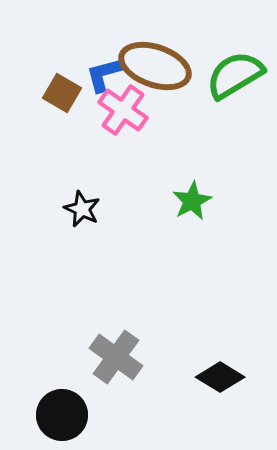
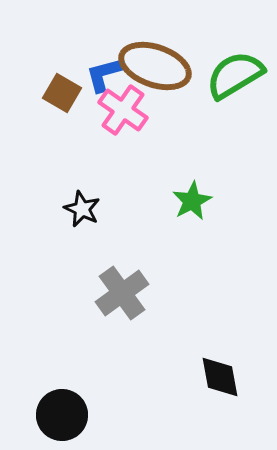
gray cross: moved 6 px right, 64 px up; rotated 18 degrees clockwise
black diamond: rotated 48 degrees clockwise
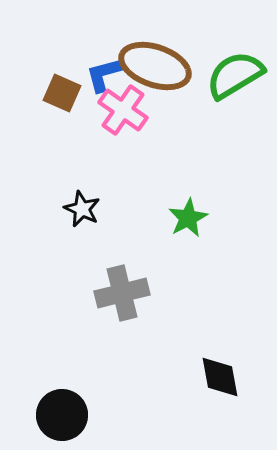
brown square: rotated 6 degrees counterclockwise
green star: moved 4 px left, 17 px down
gray cross: rotated 22 degrees clockwise
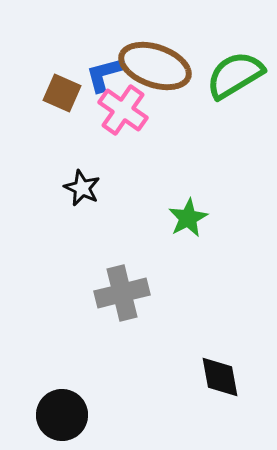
black star: moved 21 px up
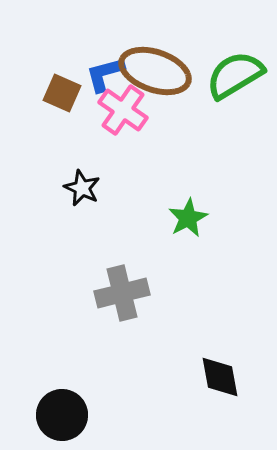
brown ellipse: moved 5 px down
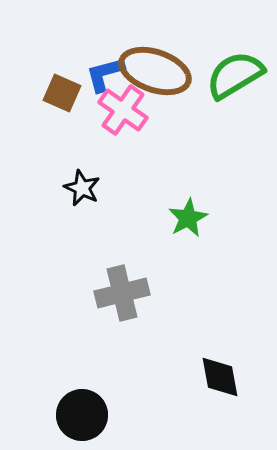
black circle: moved 20 px right
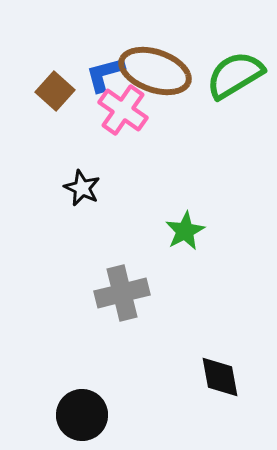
brown square: moved 7 px left, 2 px up; rotated 18 degrees clockwise
green star: moved 3 px left, 13 px down
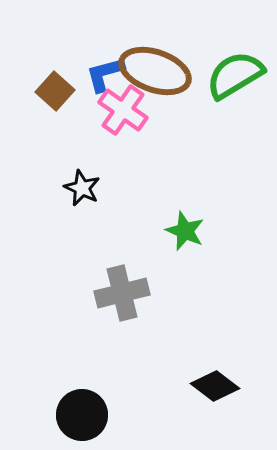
green star: rotated 21 degrees counterclockwise
black diamond: moved 5 px left, 9 px down; rotated 42 degrees counterclockwise
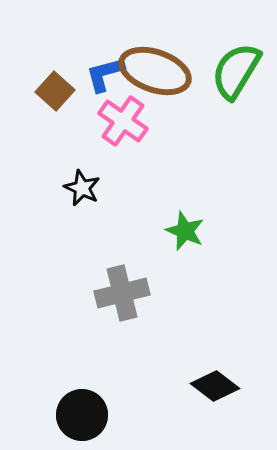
green semicircle: moved 1 px right, 4 px up; rotated 28 degrees counterclockwise
pink cross: moved 11 px down
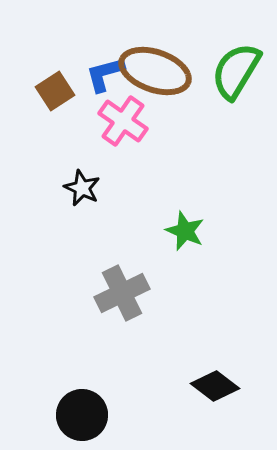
brown square: rotated 15 degrees clockwise
gray cross: rotated 12 degrees counterclockwise
